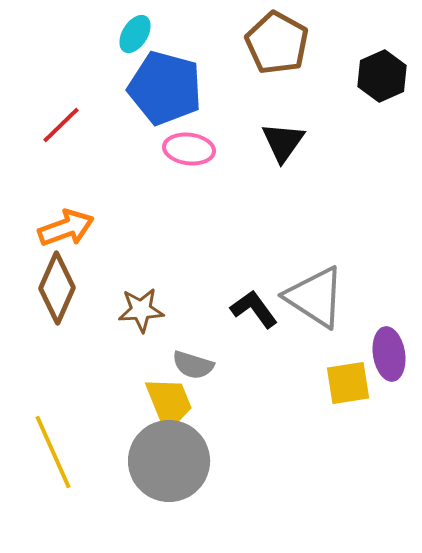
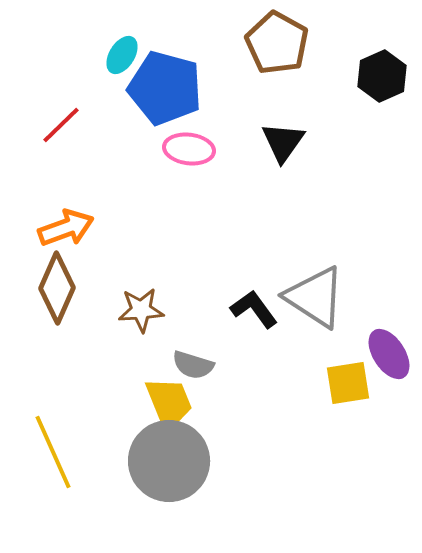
cyan ellipse: moved 13 px left, 21 px down
purple ellipse: rotated 24 degrees counterclockwise
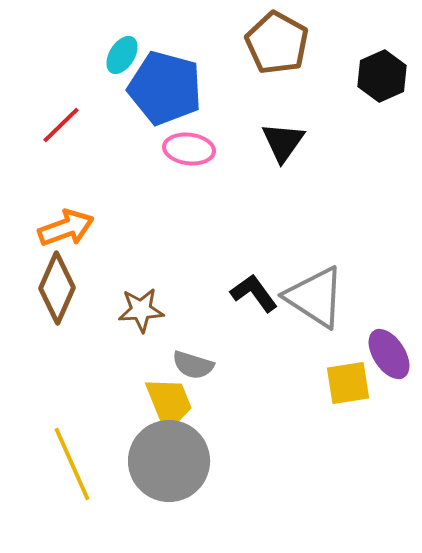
black L-shape: moved 16 px up
yellow line: moved 19 px right, 12 px down
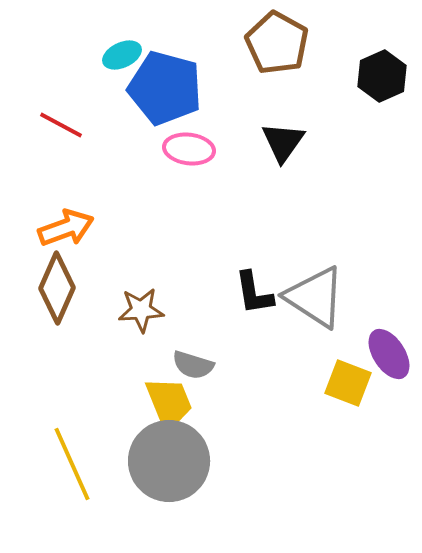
cyan ellipse: rotated 33 degrees clockwise
red line: rotated 72 degrees clockwise
black L-shape: rotated 153 degrees counterclockwise
yellow square: rotated 30 degrees clockwise
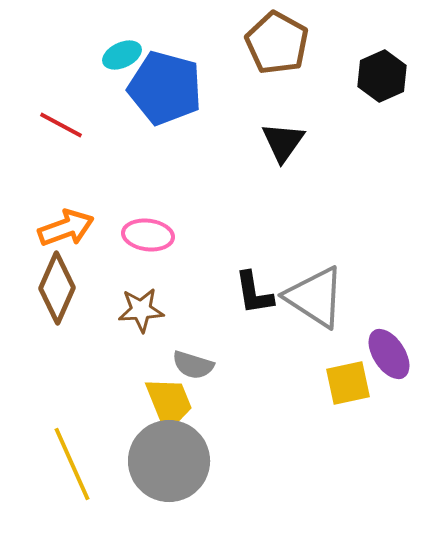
pink ellipse: moved 41 px left, 86 px down
yellow square: rotated 33 degrees counterclockwise
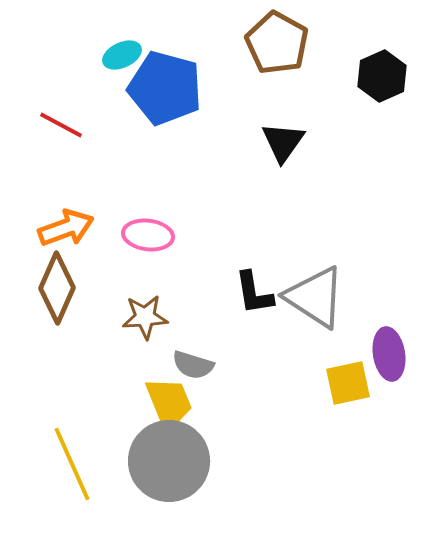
brown star: moved 4 px right, 7 px down
purple ellipse: rotated 24 degrees clockwise
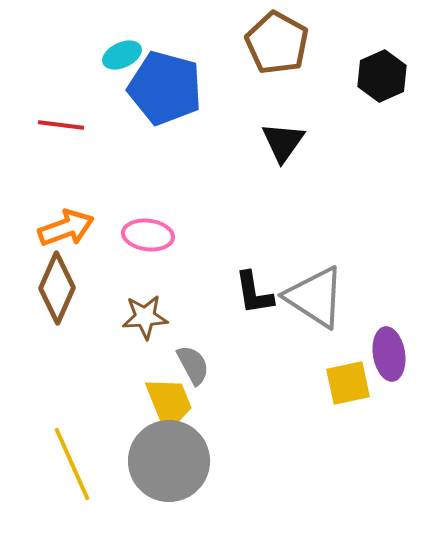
red line: rotated 21 degrees counterclockwise
gray semicircle: rotated 135 degrees counterclockwise
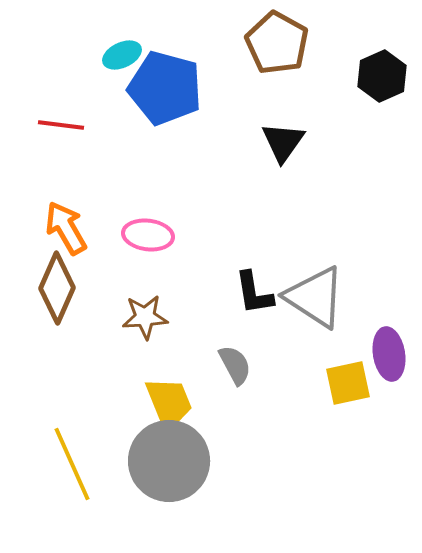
orange arrow: rotated 100 degrees counterclockwise
gray semicircle: moved 42 px right
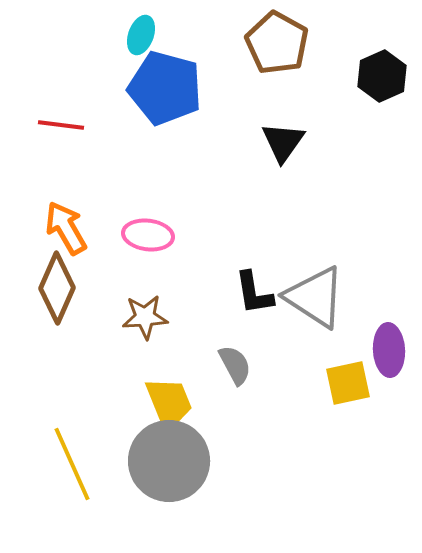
cyan ellipse: moved 19 px right, 20 px up; rotated 45 degrees counterclockwise
purple ellipse: moved 4 px up; rotated 6 degrees clockwise
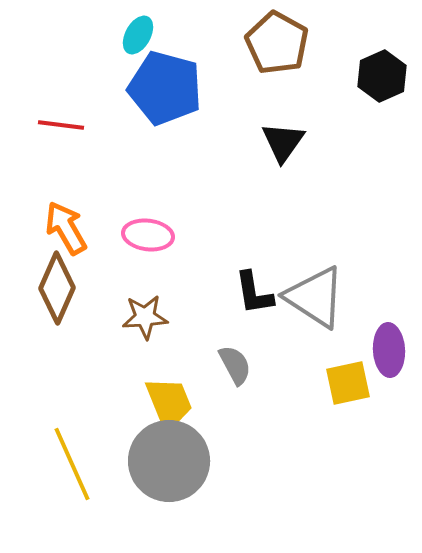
cyan ellipse: moved 3 px left; rotated 9 degrees clockwise
